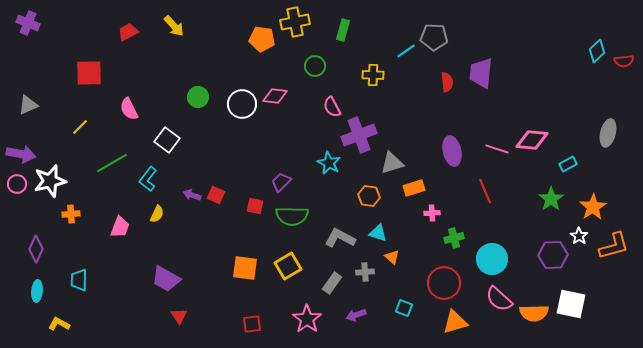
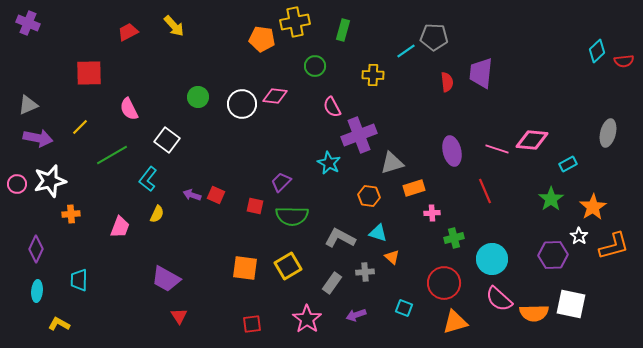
purple arrow at (21, 154): moved 17 px right, 16 px up
green line at (112, 163): moved 8 px up
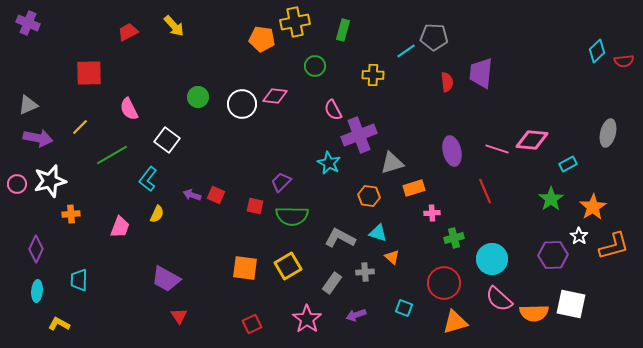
pink semicircle at (332, 107): moved 1 px right, 3 px down
red square at (252, 324): rotated 18 degrees counterclockwise
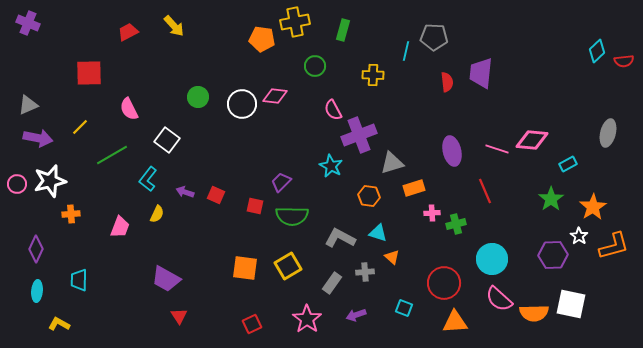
cyan line at (406, 51): rotated 42 degrees counterclockwise
cyan star at (329, 163): moved 2 px right, 3 px down
purple arrow at (192, 195): moved 7 px left, 3 px up
green cross at (454, 238): moved 2 px right, 14 px up
orange triangle at (455, 322): rotated 12 degrees clockwise
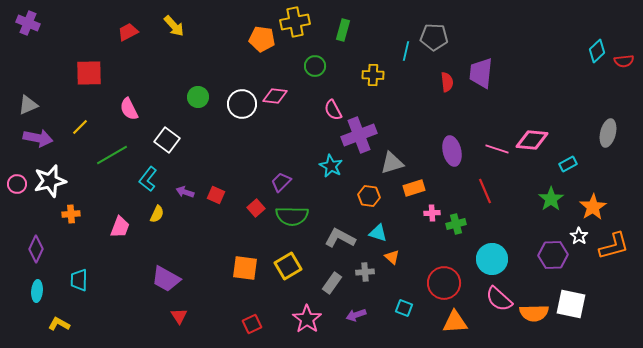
red square at (255, 206): moved 1 px right, 2 px down; rotated 36 degrees clockwise
